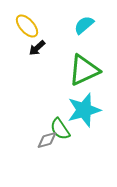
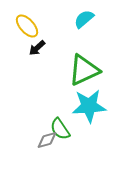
cyan semicircle: moved 6 px up
cyan star: moved 5 px right, 4 px up; rotated 12 degrees clockwise
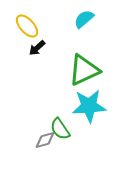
gray diamond: moved 2 px left
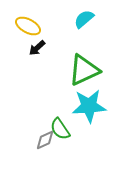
yellow ellipse: moved 1 px right; rotated 20 degrees counterclockwise
gray diamond: rotated 10 degrees counterclockwise
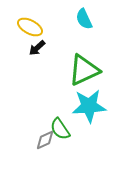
cyan semicircle: rotated 75 degrees counterclockwise
yellow ellipse: moved 2 px right, 1 px down
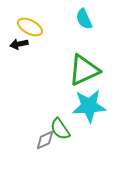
black arrow: moved 18 px left, 4 px up; rotated 30 degrees clockwise
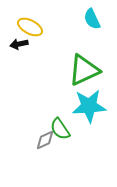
cyan semicircle: moved 8 px right
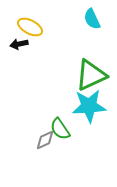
green triangle: moved 7 px right, 5 px down
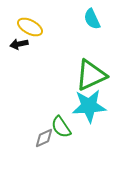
green semicircle: moved 1 px right, 2 px up
gray diamond: moved 1 px left, 2 px up
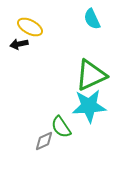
gray diamond: moved 3 px down
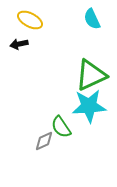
yellow ellipse: moved 7 px up
